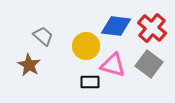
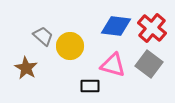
yellow circle: moved 16 px left
brown star: moved 3 px left, 3 px down
black rectangle: moved 4 px down
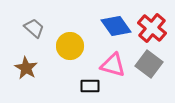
blue diamond: rotated 48 degrees clockwise
gray trapezoid: moved 9 px left, 8 px up
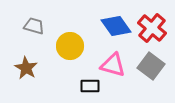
gray trapezoid: moved 2 px up; rotated 25 degrees counterclockwise
gray square: moved 2 px right, 2 px down
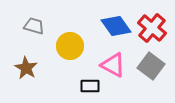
pink triangle: rotated 12 degrees clockwise
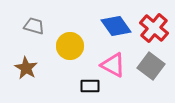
red cross: moved 2 px right
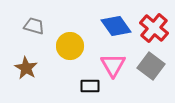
pink triangle: rotated 32 degrees clockwise
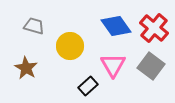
black rectangle: moved 2 px left; rotated 42 degrees counterclockwise
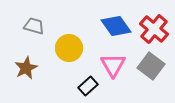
red cross: moved 1 px down
yellow circle: moved 1 px left, 2 px down
brown star: rotated 15 degrees clockwise
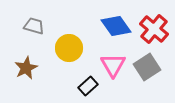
gray square: moved 4 px left, 1 px down; rotated 20 degrees clockwise
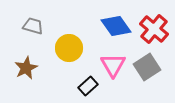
gray trapezoid: moved 1 px left
